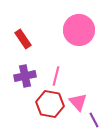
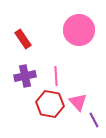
pink line: rotated 18 degrees counterclockwise
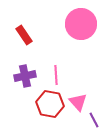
pink circle: moved 2 px right, 6 px up
red rectangle: moved 1 px right, 4 px up
pink line: moved 1 px up
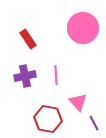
pink circle: moved 2 px right, 4 px down
red rectangle: moved 4 px right, 4 px down
red hexagon: moved 2 px left, 15 px down
purple line: moved 3 px down
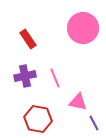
pink line: moved 1 px left, 3 px down; rotated 18 degrees counterclockwise
pink triangle: rotated 36 degrees counterclockwise
red hexagon: moved 10 px left
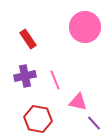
pink circle: moved 2 px right, 1 px up
pink line: moved 2 px down
purple line: rotated 14 degrees counterclockwise
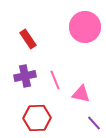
pink triangle: moved 3 px right, 8 px up
red hexagon: moved 1 px left, 1 px up; rotated 12 degrees counterclockwise
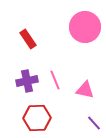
purple cross: moved 2 px right, 5 px down
pink triangle: moved 4 px right, 4 px up
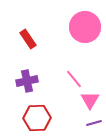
pink line: moved 19 px right, 1 px up; rotated 18 degrees counterclockwise
pink triangle: moved 5 px right, 10 px down; rotated 48 degrees clockwise
purple line: rotated 63 degrees counterclockwise
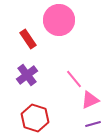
pink circle: moved 26 px left, 7 px up
purple cross: moved 6 px up; rotated 25 degrees counterclockwise
pink triangle: rotated 36 degrees clockwise
red hexagon: moved 2 px left; rotated 20 degrees clockwise
purple line: moved 1 px left, 1 px down
